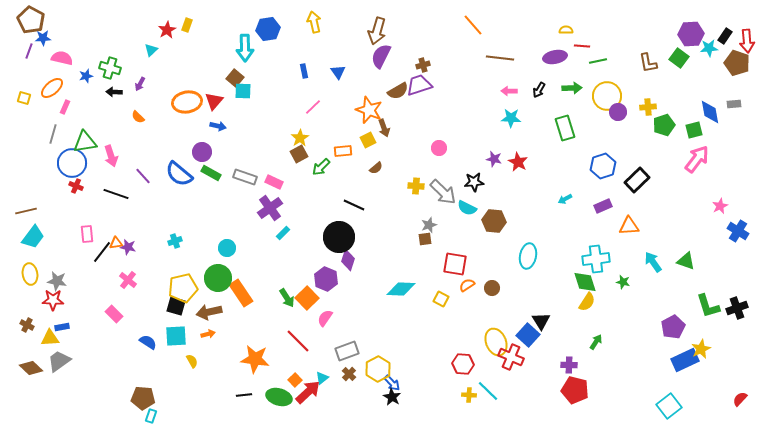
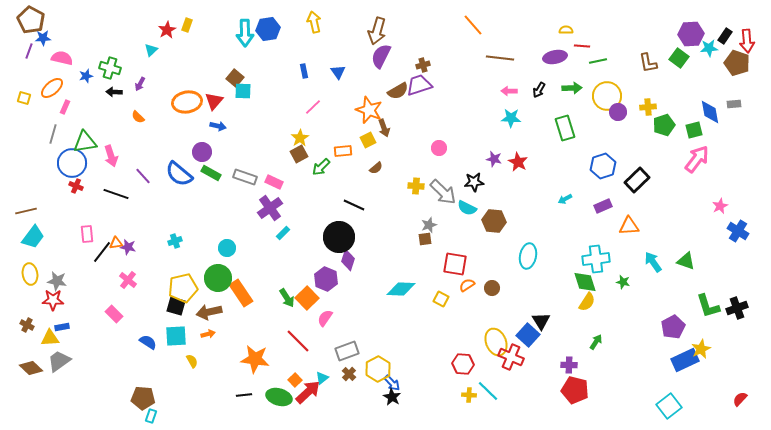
cyan arrow at (245, 48): moved 15 px up
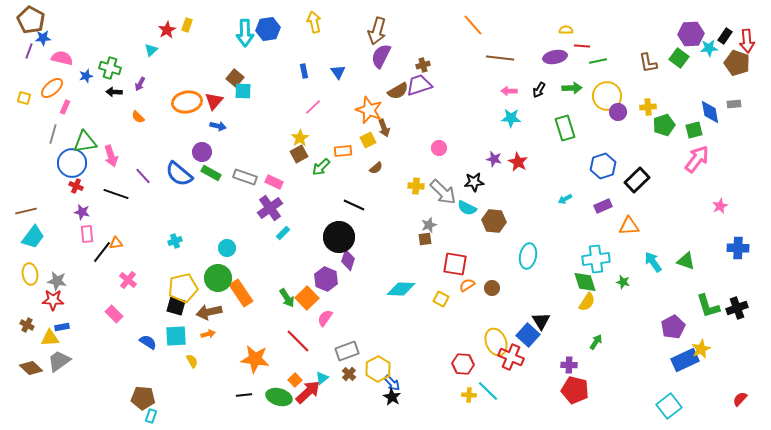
blue cross at (738, 231): moved 17 px down; rotated 30 degrees counterclockwise
purple star at (128, 247): moved 46 px left, 35 px up
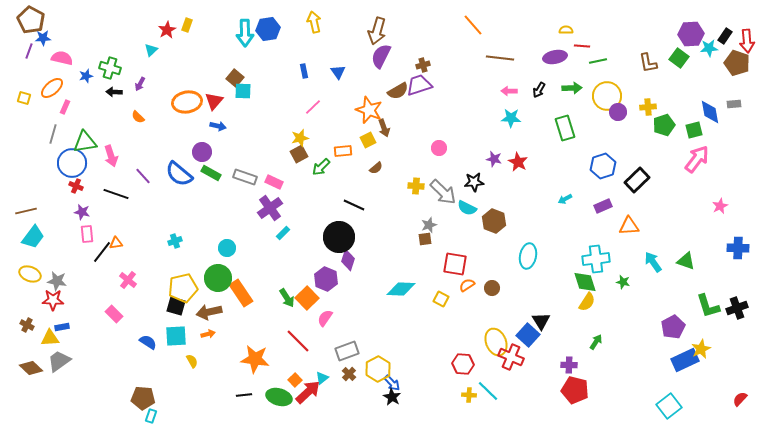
yellow star at (300, 138): rotated 18 degrees clockwise
brown hexagon at (494, 221): rotated 15 degrees clockwise
yellow ellipse at (30, 274): rotated 60 degrees counterclockwise
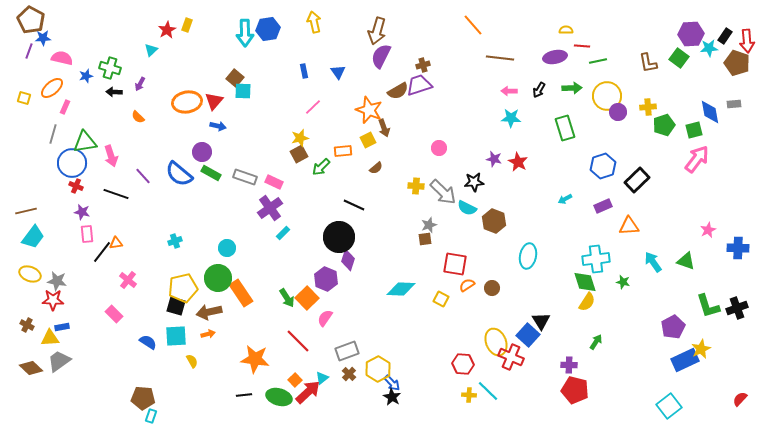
pink star at (720, 206): moved 12 px left, 24 px down
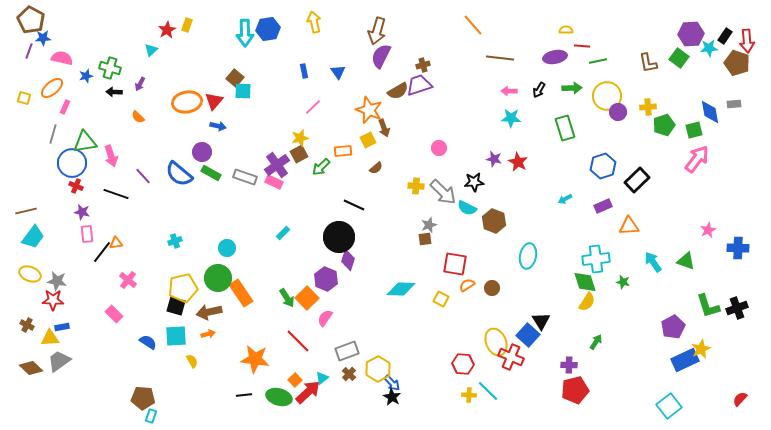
purple cross at (270, 208): moved 7 px right, 43 px up
red pentagon at (575, 390): rotated 28 degrees counterclockwise
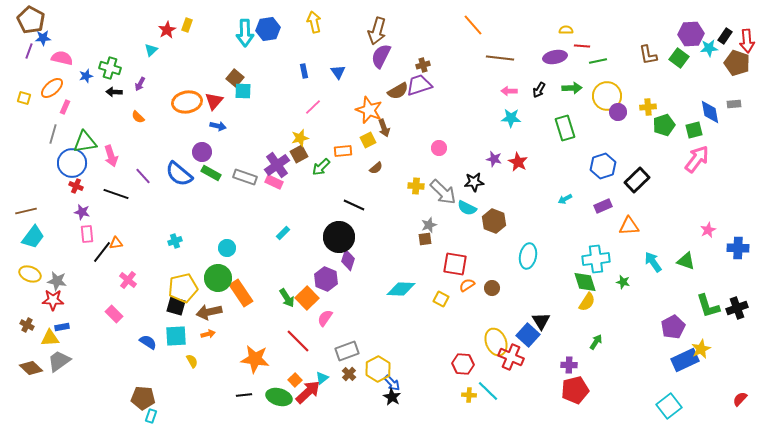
brown L-shape at (648, 63): moved 8 px up
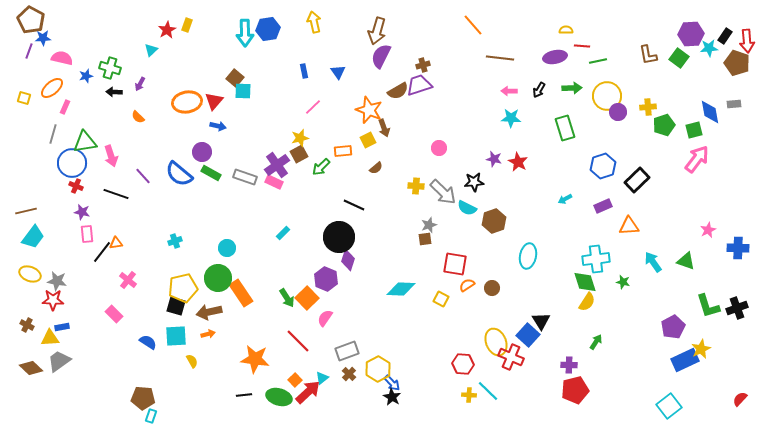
brown hexagon at (494, 221): rotated 20 degrees clockwise
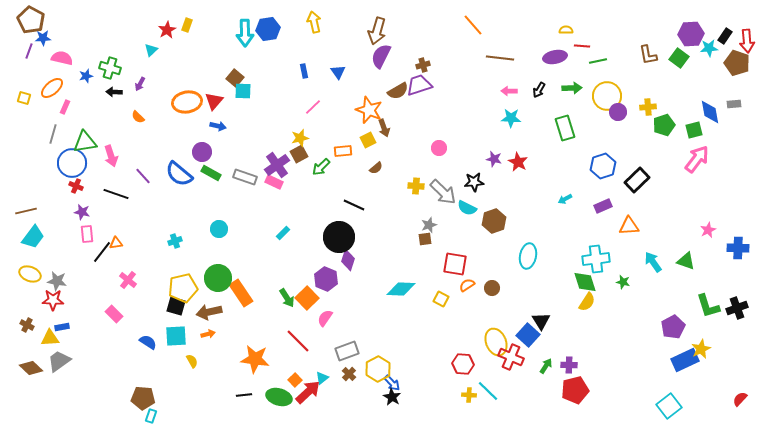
cyan circle at (227, 248): moved 8 px left, 19 px up
green arrow at (596, 342): moved 50 px left, 24 px down
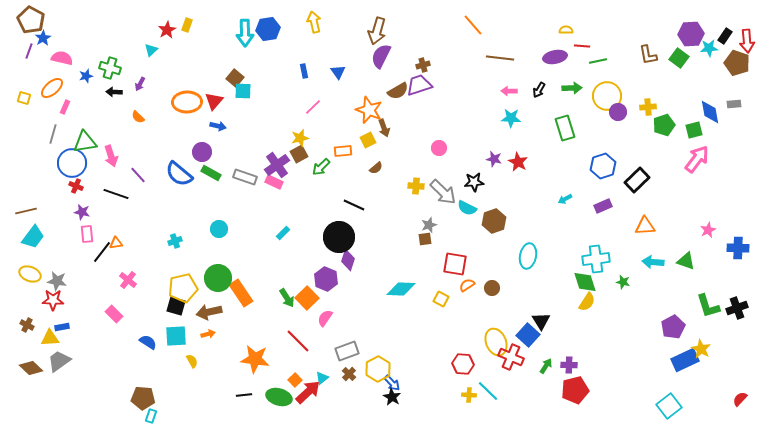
blue star at (43, 38): rotated 28 degrees counterclockwise
orange ellipse at (187, 102): rotated 8 degrees clockwise
purple line at (143, 176): moved 5 px left, 1 px up
orange triangle at (629, 226): moved 16 px right
cyan arrow at (653, 262): rotated 50 degrees counterclockwise
yellow star at (701, 349): rotated 18 degrees counterclockwise
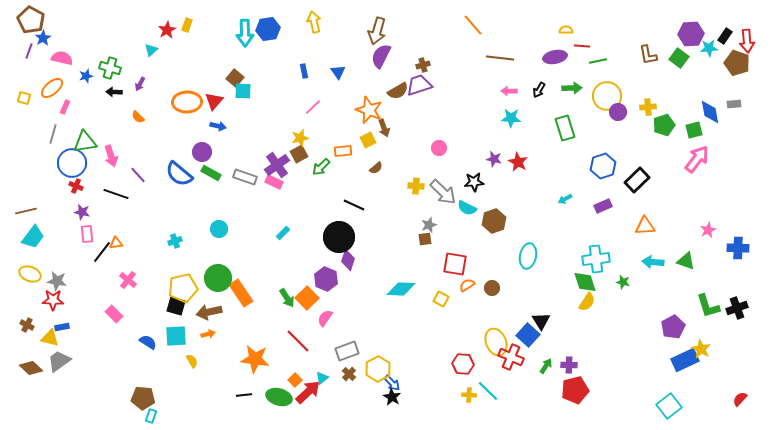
yellow triangle at (50, 338): rotated 18 degrees clockwise
